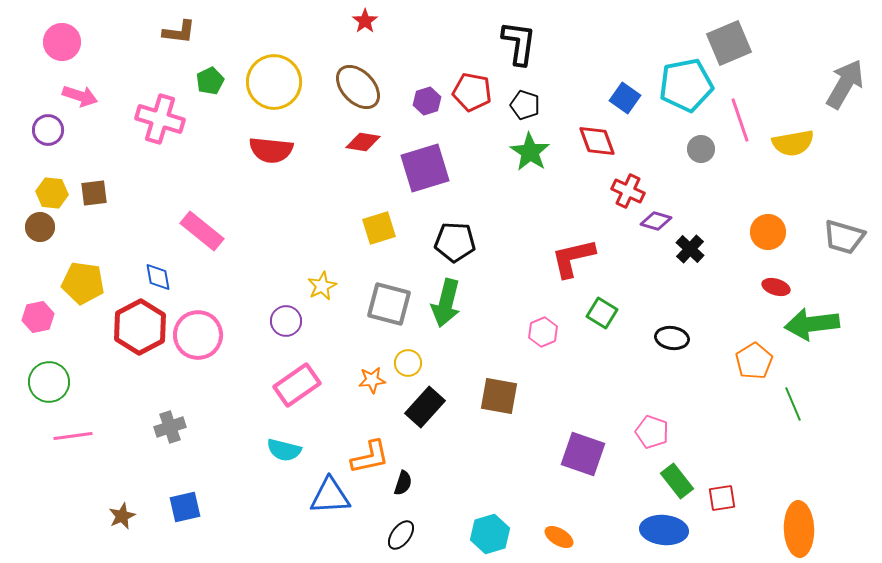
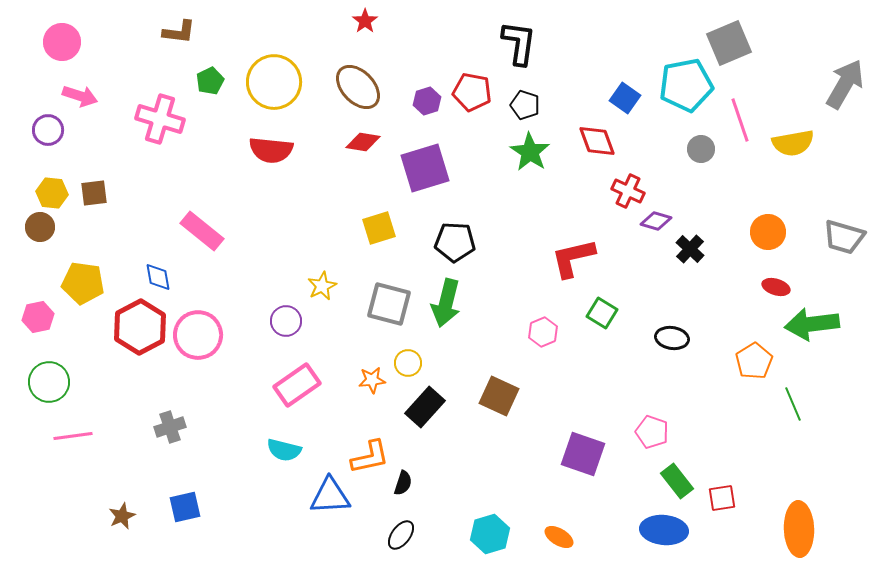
brown square at (499, 396): rotated 15 degrees clockwise
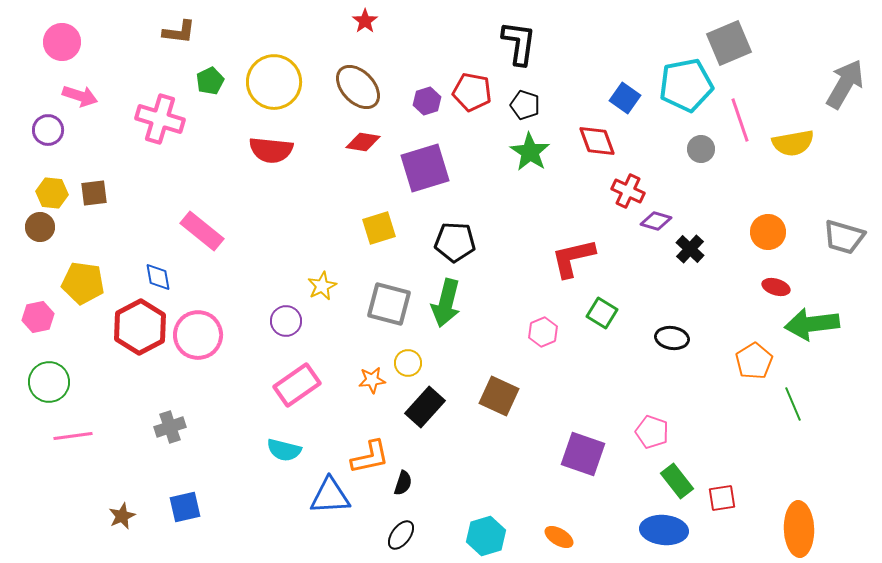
cyan hexagon at (490, 534): moved 4 px left, 2 px down
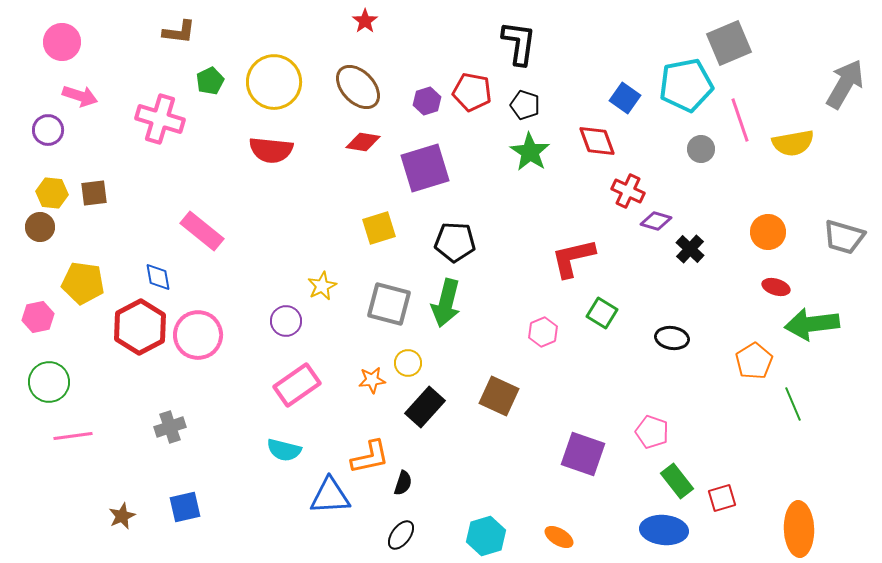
red square at (722, 498): rotated 8 degrees counterclockwise
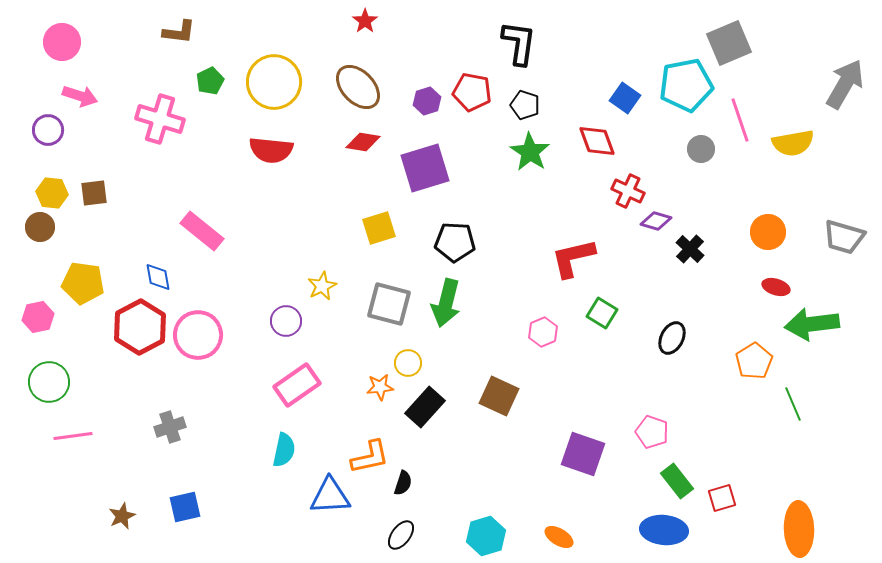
black ellipse at (672, 338): rotated 72 degrees counterclockwise
orange star at (372, 380): moved 8 px right, 7 px down
cyan semicircle at (284, 450): rotated 92 degrees counterclockwise
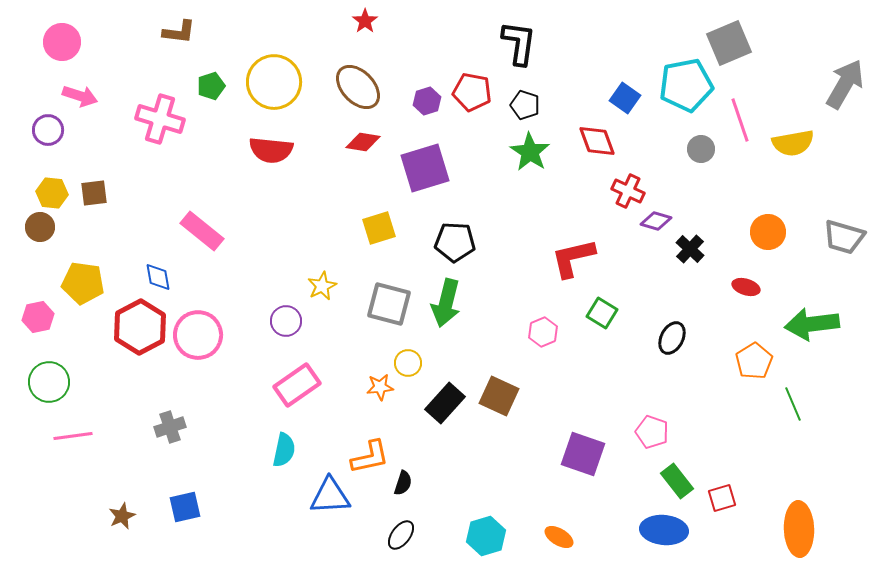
green pentagon at (210, 81): moved 1 px right, 5 px down; rotated 8 degrees clockwise
red ellipse at (776, 287): moved 30 px left
black rectangle at (425, 407): moved 20 px right, 4 px up
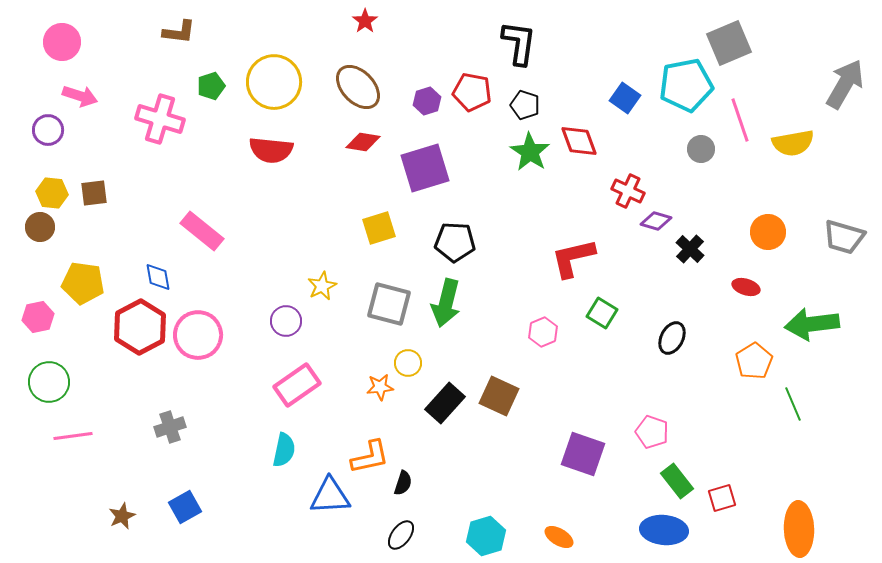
red diamond at (597, 141): moved 18 px left
blue square at (185, 507): rotated 16 degrees counterclockwise
